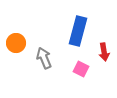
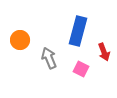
orange circle: moved 4 px right, 3 px up
red arrow: rotated 12 degrees counterclockwise
gray arrow: moved 5 px right
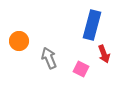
blue rectangle: moved 14 px right, 6 px up
orange circle: moved 1 px left, 1 px down
red arrow: moved 2 px down
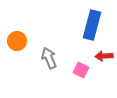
orange circle: moved 2 px left
red arrow: moved 2 px down; rotated 108 degrees clockwise
pink square: moved 1 px down
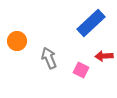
blue rectangle: moved 1 px left, 2 px up; rotated 32 degrees clockwise
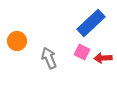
red arrow: moved 1 px left, 2 px down
pink square: moved 1 px right, 18 px up
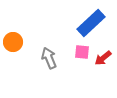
orange circle: moved 4 px left, 1 px down
pink square: rotated 21 degrees counterclockwise
red arrow: rotated 36 degrees counterclockwise
